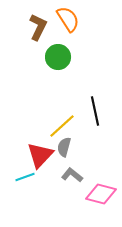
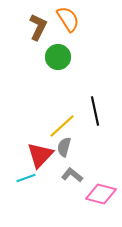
cyan line: moved 1 px right, 1 px down
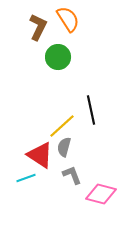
black line: moved 4 px left, 1 px up
red triangle: rotated 40 degrees counterclockwise
gray L-shape: rotated 30 degrees clockwise
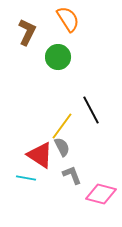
brown L-shape: moved 11 px left, 5 px down
black line: rotated 16 degrees counterclockwise
yellow line: rotated 12 degrees counterclockwise
gray semicircle: moved 2 px left; rotated 138 degrees clockwise
cyan line: rotated 30 degrees clockwise
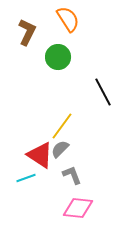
black line: moved 12 px right, 18 px up
gray semicircle: moved 2 px left, 2 px down; rotated 108 degrees counterclockwise
cyan line: rotated 30 degrees counterclockwise
pink diamond: moved 23 px left, 14 px down; rotated 8 degrees counterclockwise
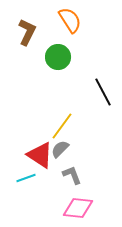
orange semicircle: moved 2 px right, 1 px down
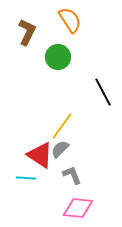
cyan line: rotated 24 degrees clockwise
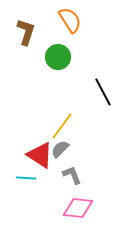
brown L-shape: moved 1 px left; rotated 8 degrees counterclockwise
